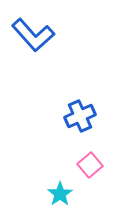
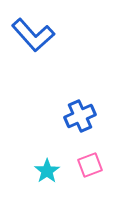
pink square: rotated 20 degrees clockwise
cyan star: moved 13 px left, 23 px up
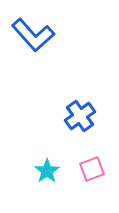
blue cross: rotated 12 degrees counterclockwise
pink square: moved 2 px right, 4 px down
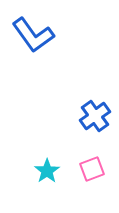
blue L-shape: rotated 6 degrees clockwise
blue cross: moved 15 px right
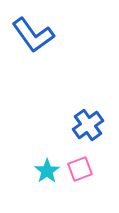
blue cross: moved 7 px left, 9 px down
pink square: moved 12 px left
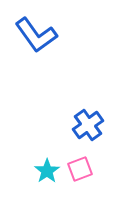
blue L-shape: moved 3 px right
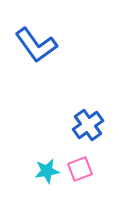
blue L-shape: moved 10 px down
cyan star: rotated 25 degrees clockwise
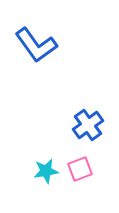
cyan star: moved 1 px left
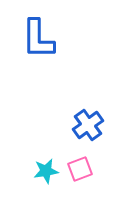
blue L-shape: moved 2 px right, 6 px up; rotated 36 degrees clockwise
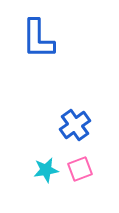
blue cross: moved 13 px left
cyan star: moved 1 px up
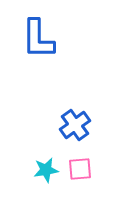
pink square: rotated 15 degrees clockwise
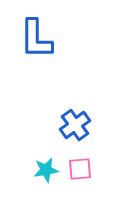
blue L-shape: moved 2 px left
